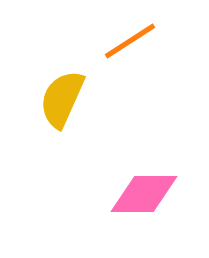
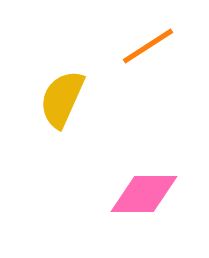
orange line: moved 18 px right, 5 px down
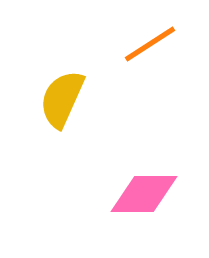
orange line: moved 2 px right, 2 px up
